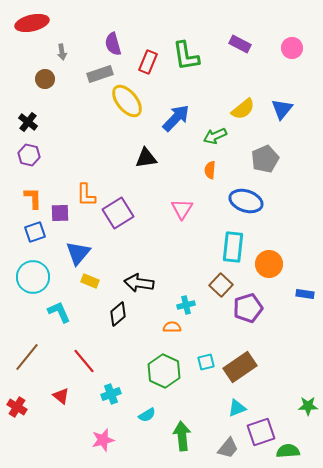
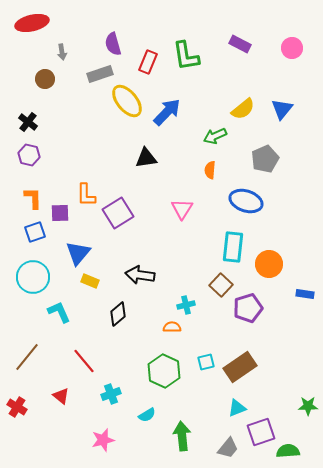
blue arrow at (176, 118): moved 9 px left, 6 px up
black arrow at (139, 283): moved 1 px right, 8 px up
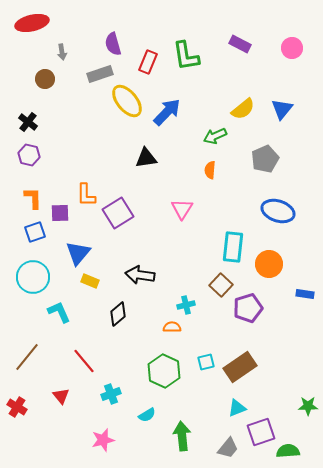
blue ellipse at (246, 201): moved 32 px right, 10 px down
red triangle at (61, 396): rotated 12 degrees clockwise
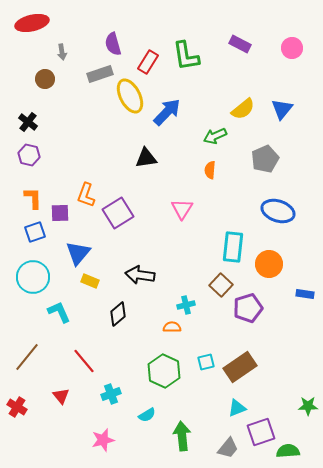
red rectangle at (148, 62): rotated 10 degrees clockwise
yellow ellipse at (127, 101): moved 3 px right, 5 px up; rotated 12 degrees clockwise
orange L-shape at (86, 195): rotated 20 degrees clockwise
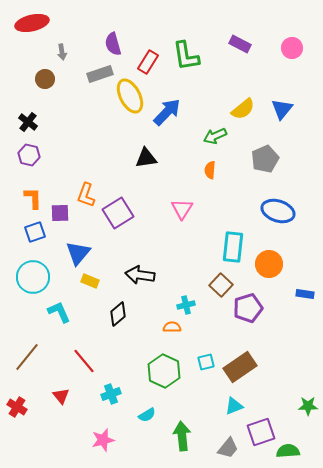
cyan triangle at (237, 408): moved 3 px left, 2 px up
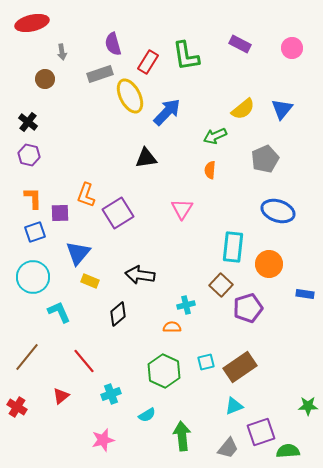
red triangle at (61, 396): rotated 30 degrees clockwise
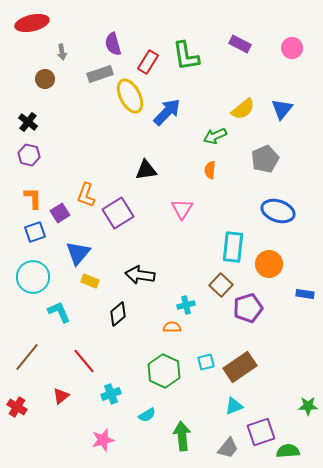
black triangle at (146, 158): moved 12 px down
purple square at (60, 213): rotated 30 degrees counterclockwise
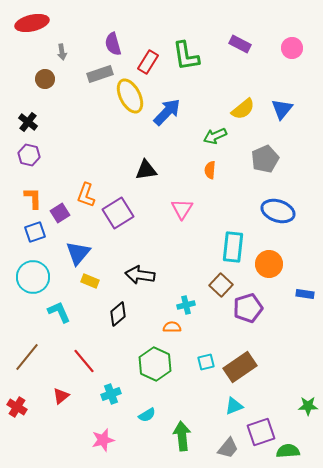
green hexagon at (164, 371): moved 9 px left, 7 px up
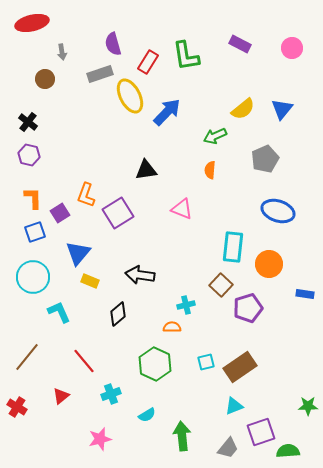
pink triangle at (182, 209): rotated 40 degrees counterclockwise
pink star at (103, 440): moved 3 px left, 1 px up
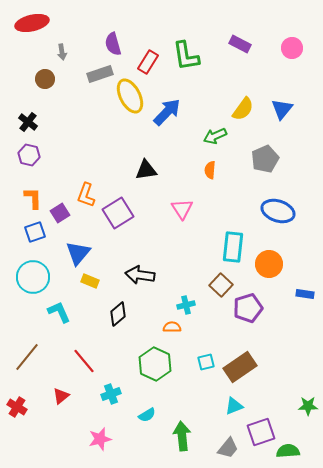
yellow semicircle at (243, 109): rotated 15 degrees counterclockwise
pink triangle at (182, 209): rotated 35 degrees clockwise
